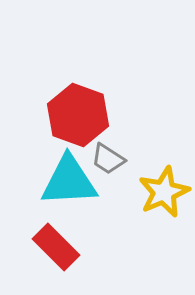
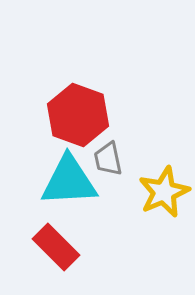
gray trapezoid: rotated 45 degrees clockwise
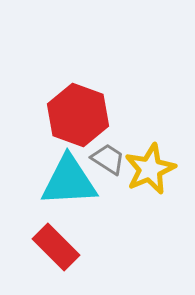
gray trapezoid: rotated 135 degrees clockwise
yellow star: moved 14 px left, 23 px up
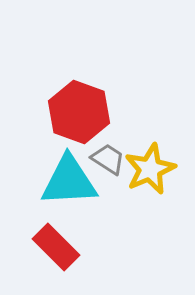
red hexagon: moved 1 px right, 3 px up
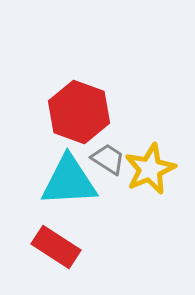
red rectangle: rotated 12 degrees counterclockwise
